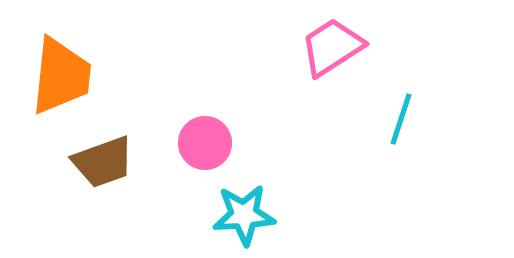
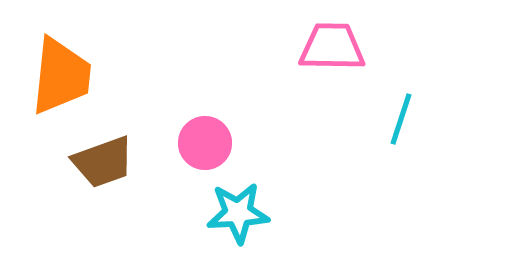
pink trapezoid: rotated 34 degrees clockwise
cyan star: moved 6 px left, 2 px up
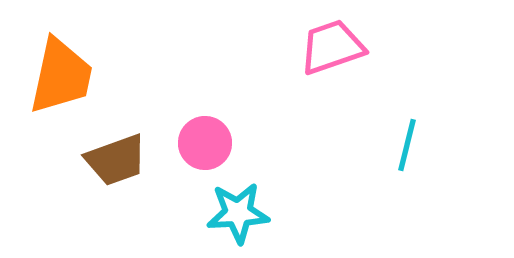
pink trapezoid: rotated 20 degrees counterclockwise
orange trapezoid: rotated 6 degrees clockwise
cyan line: moved 6 px right, 26 px down; rotated 4 degrees counterclockwise
brown trapezoid: moved 13 px right, 2 px up
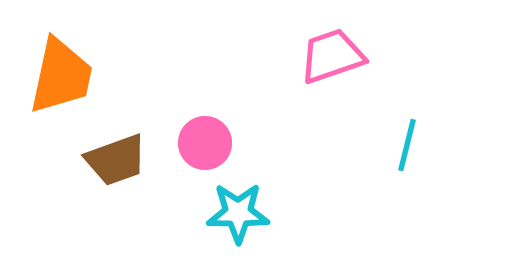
pink trapezoid: moved 9 px down
cyan star: rotated 4 degrees clockwise
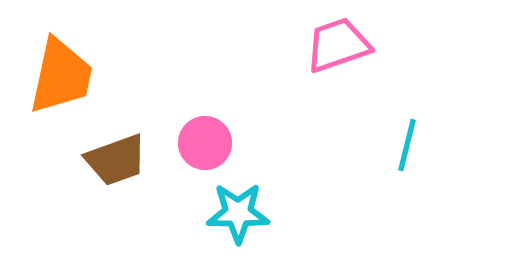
pink trapezoid: moved 6 px right, 11 px up
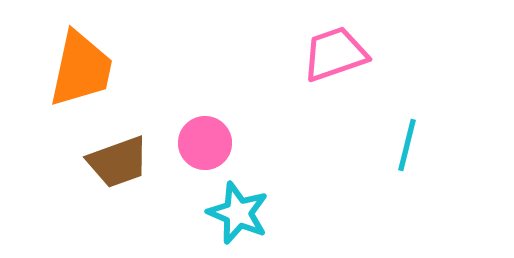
pink trapezoid: moved 3 px left, 9 px down
orange trapezoid: moved 20 px right, 7 px up
brown trapezoid: moved 2 px right, 2 px down
cyan star: rotated 22 degrees clockwise
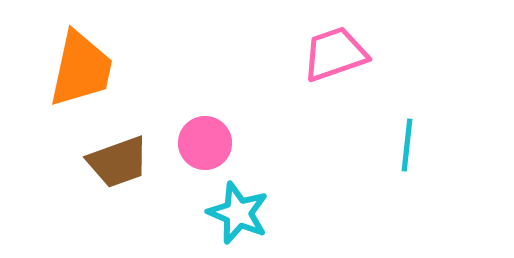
cyan line: rotated 8 degrees counterclockwise
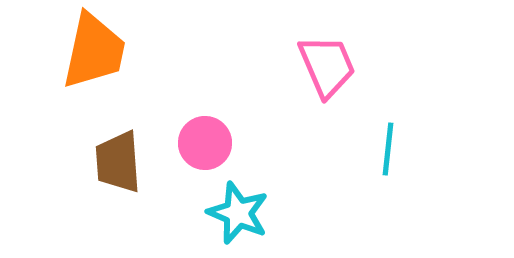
pink trapezoid: moved 8 px left, 12 px down; rotated 86 degrees clockwise
orange trapezoid: moved 13 px right, 18 px up
cyan line: moved 19 px left, 4 px down
brown trapezoid: rotated 106 degrees clockwise
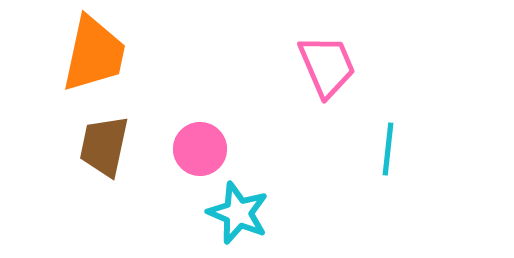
orange trapezoid: moved 3 px down
pink circle: moved 5 px left, 6 px down
brown trapezoid: moved 14 px left, 16 px up; rotated 16 degrees clockwise
